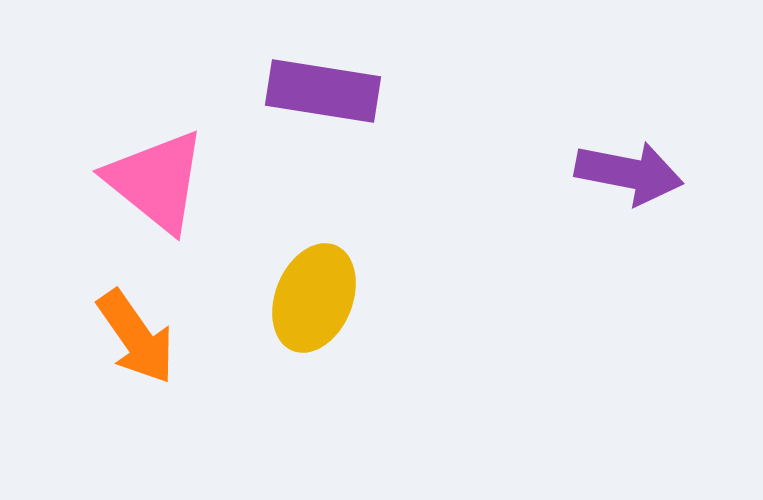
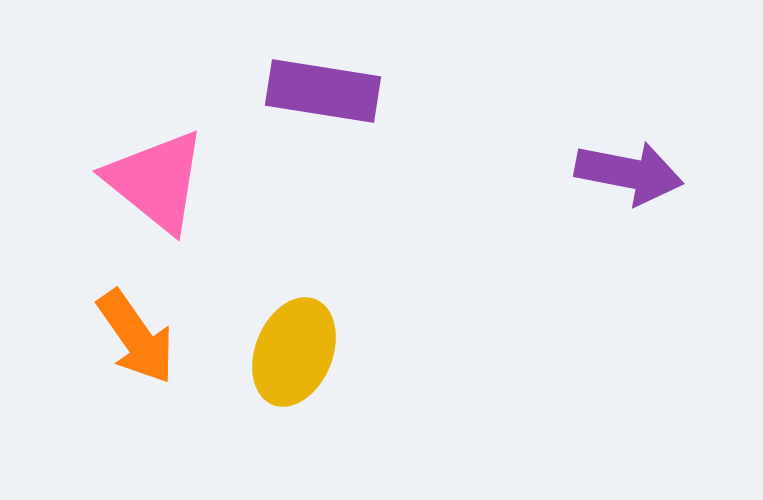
yellow ellipse: moved 20 px left, 54 px down
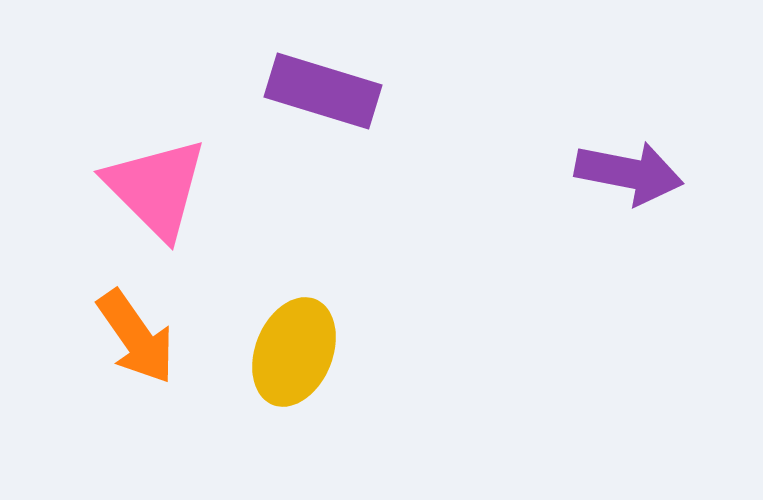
purple rectangle: rotated 8 degrees clockwise
pink triangle: moved 7 px down; rotated 6 degrees clockwise
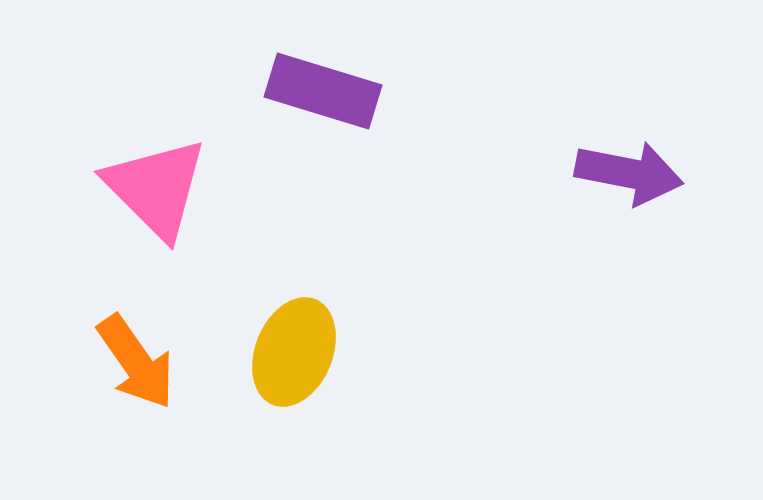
orange arrow: moved 25 px down
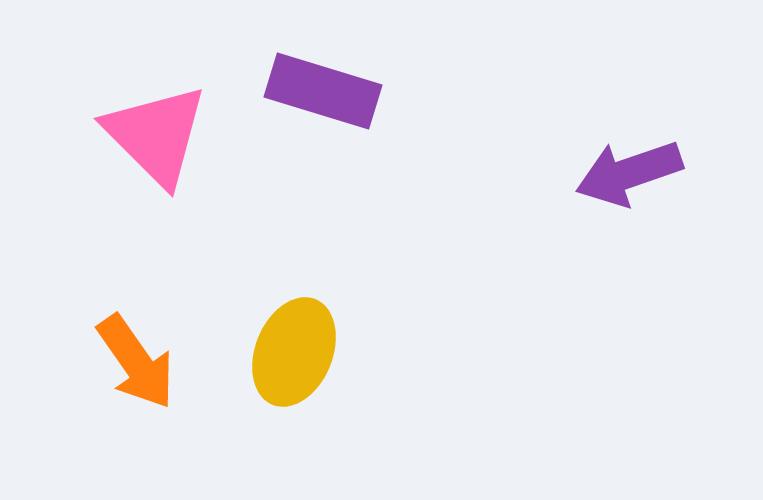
purple arrow: rotated 150 degrees clockwise
pink triangle: moved 53 px up
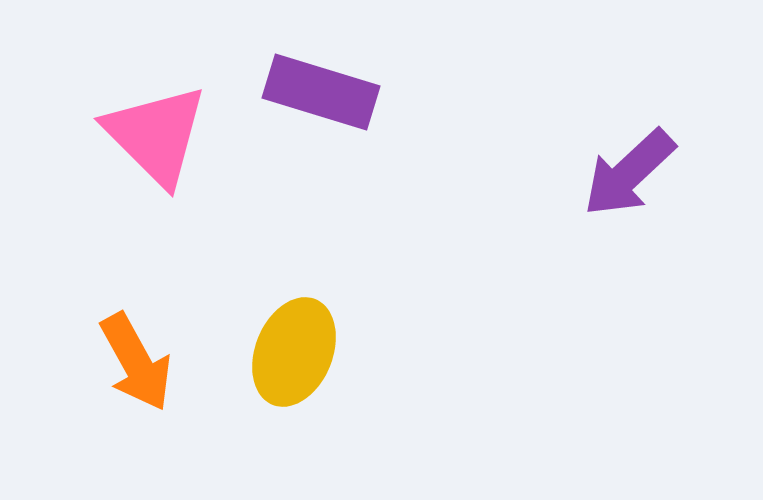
purple rectangle: moved 2 px left, 1 px down
purple arrow: rotated 24 degrees counterclockwise
orange arrow: rotated 6 degrees clockwise
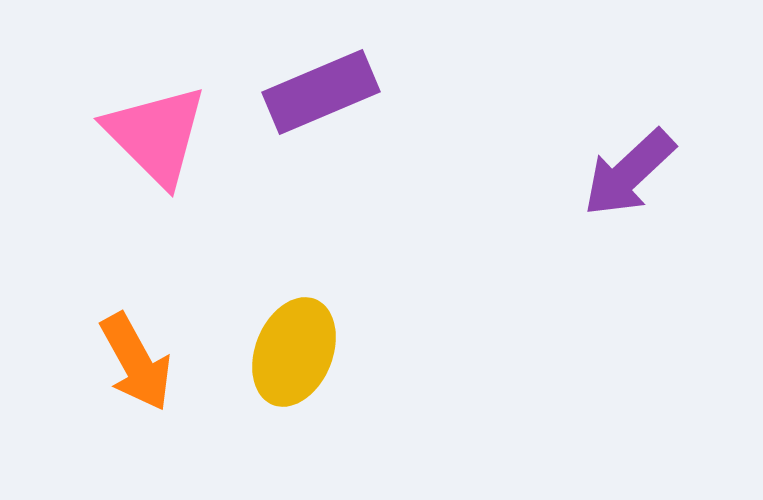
purple rectangle: rotated 40 degrees counterclockwise
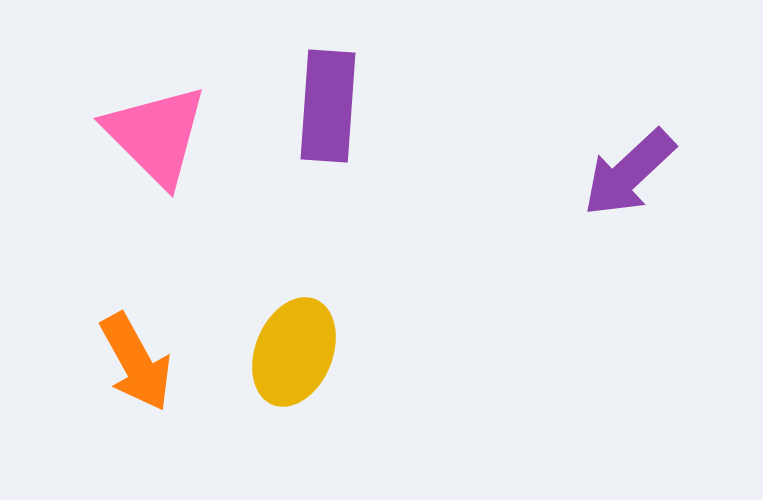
purple rectangle: moved 7 px right, 14 px down; rotated 63 degrees counterclockwise
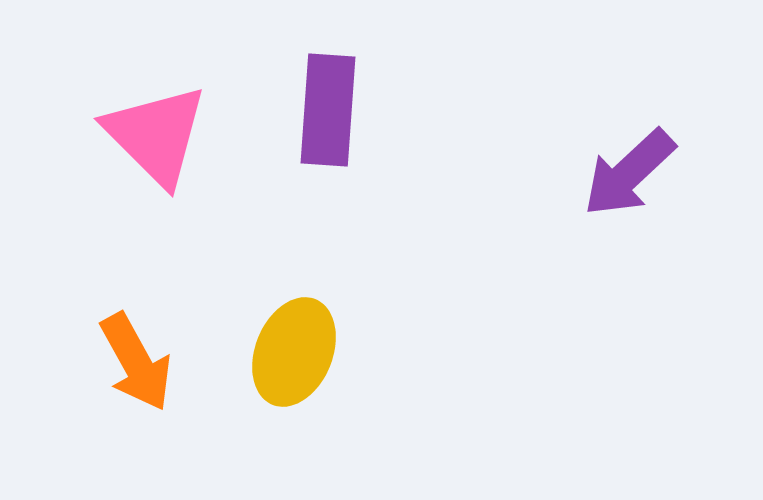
purple rectangle: moved 4 px down
